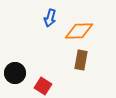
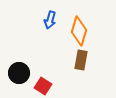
blue arrow: moved 2 px down
orange diamond: rotated 72 degrees counterclockwise
black circle: moved 4 px right
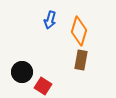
black circle: moved 3 px right, 1 px up
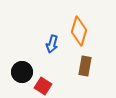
blue arrow: moved 2 px right, 24 px down
brown rectangle: moved 4 px right, 6 px down
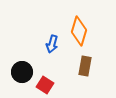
red square: moved 2 px right, 1 px up
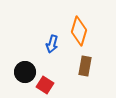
black circle: moved 3 px right
